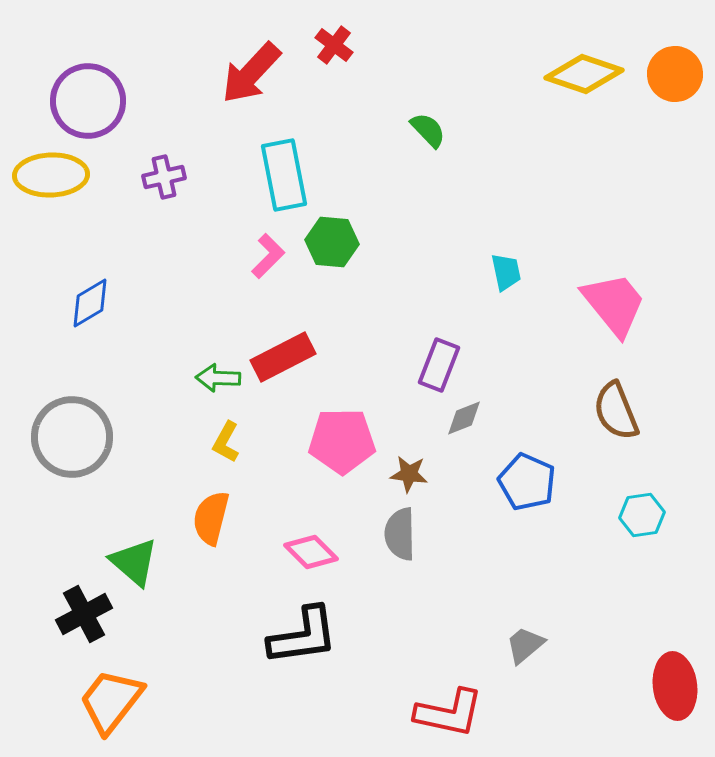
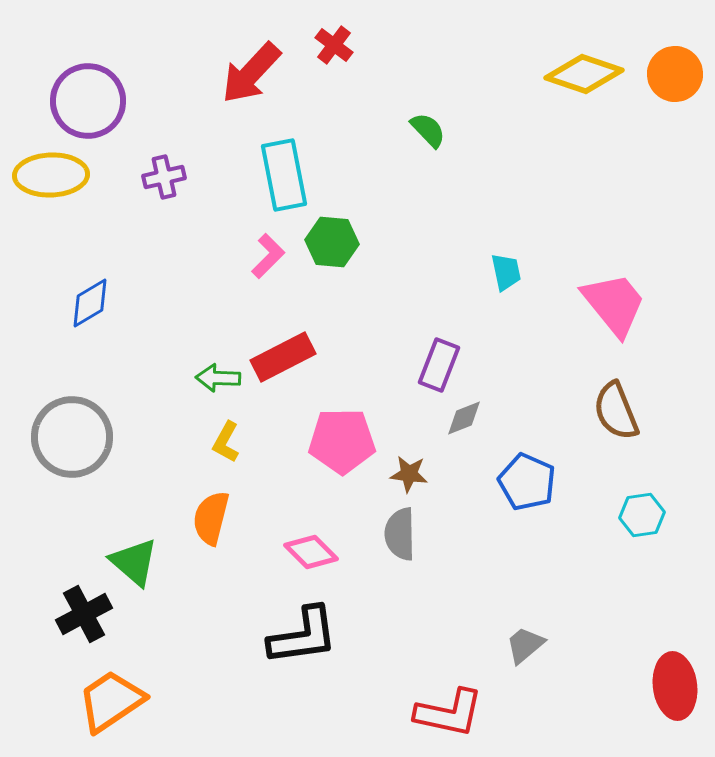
orange trapezoid: rotated 18 degrees clockwise
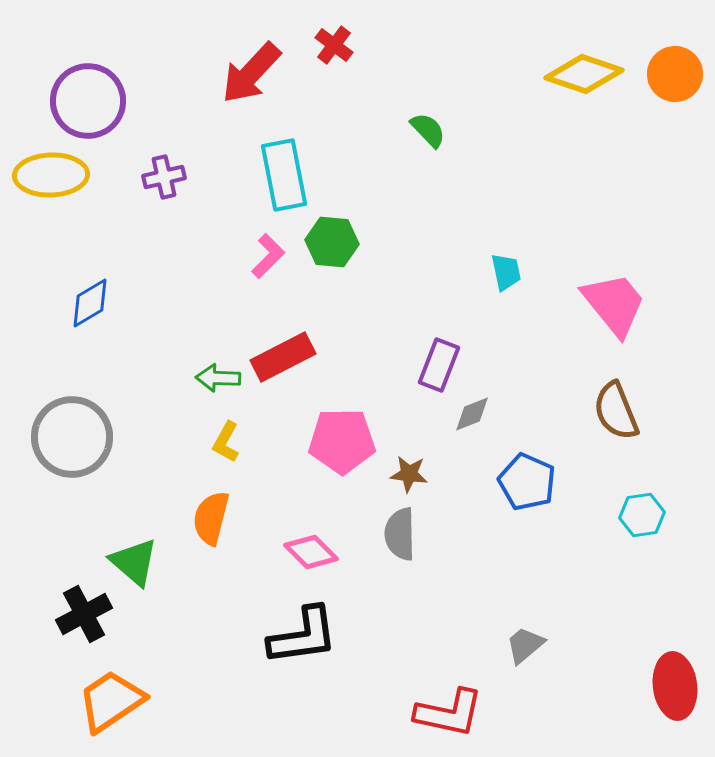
gray diamond: moved 8 px right, 4 px up
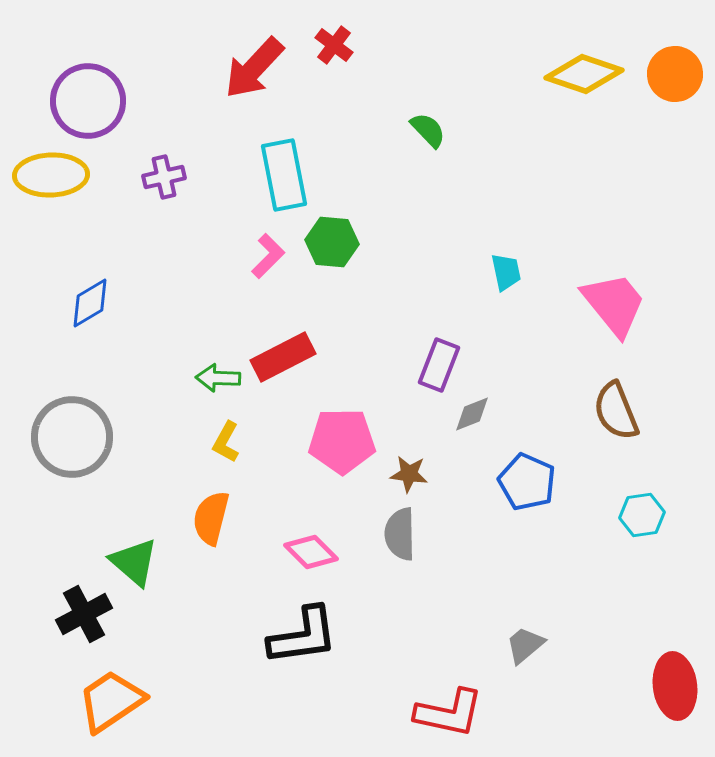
red arrow: moved 3 px right, 5 px up
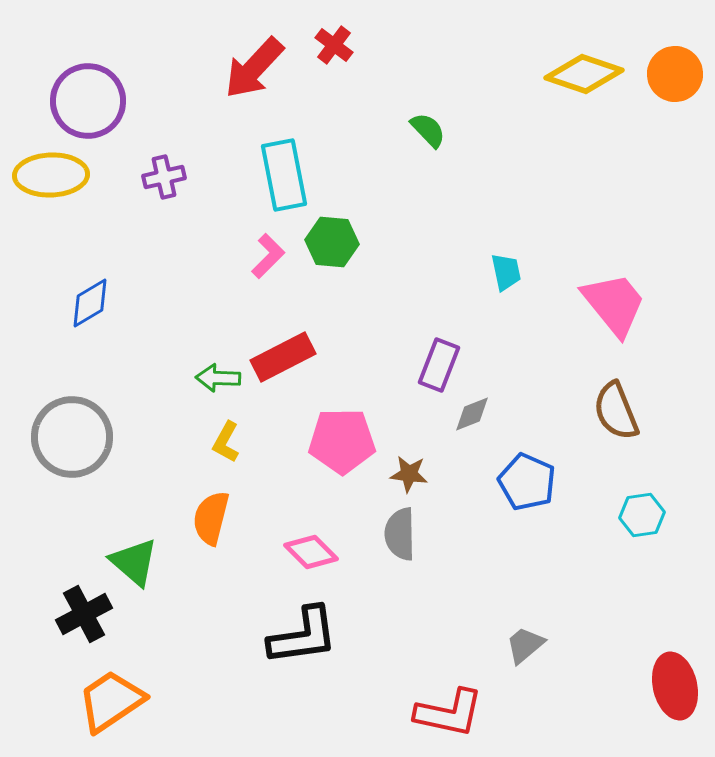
red ellipse: rotated 6 degrees counterclockwise
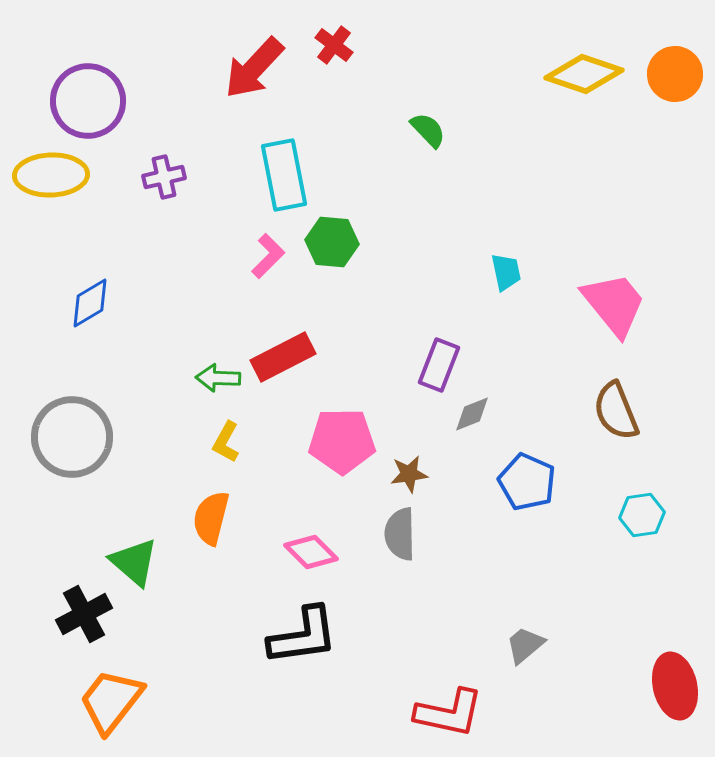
brown star: rotated 15 degrees counterclockwise
orange trapezoid: rotated 18 degrees counterclockwise
